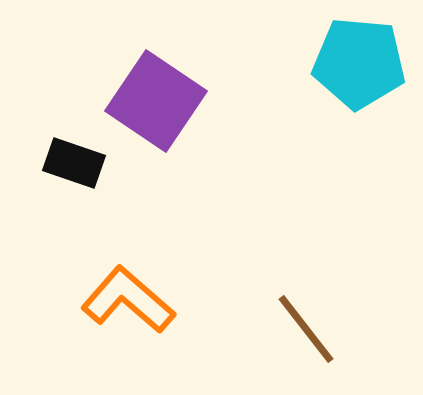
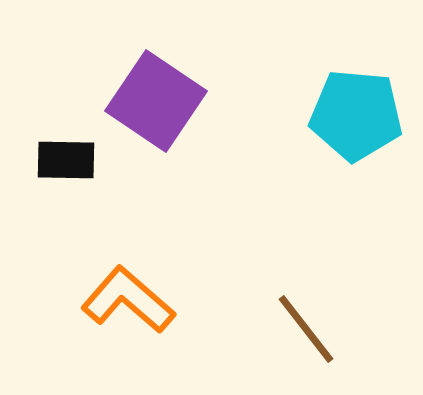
cyan pentagon: moved 3 px left, 52 px down
black rectangle: moved 8 px left, 3 px up; rotated 18 degrees counterclockwise
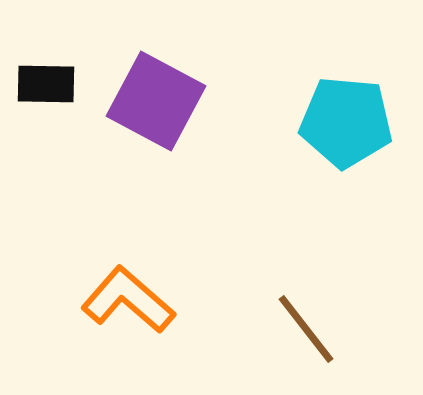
purple square: rotated 6 degrees counterclockwise
cyan pentagon: moved 10 px left, 7 px down
black rectangle: moved 20 px left, 76 px up
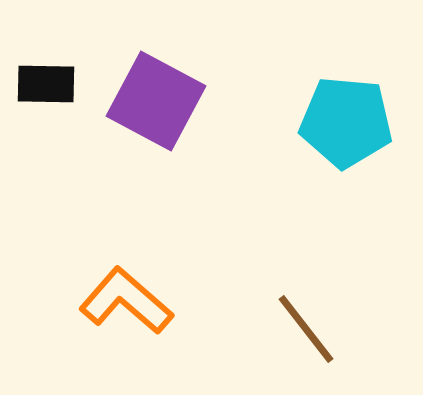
orange L-shape: moved 2 px left, 1 px down
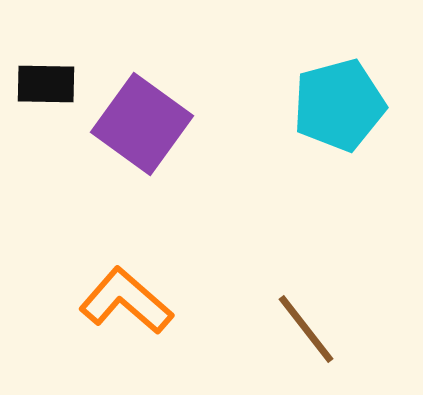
purple square: moved 14 px left, 23 px down; rotated 8 degrees clockwise
cyan pentagon: moved 7 px left, 17 px up; rotated 20 degrees counterclockwise
